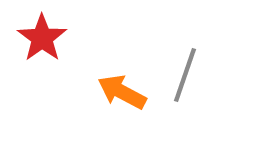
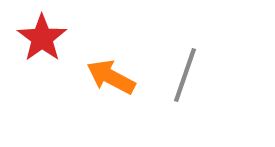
orange arrow: moved 11 px left, 15 px up
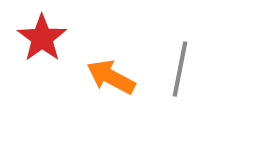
gray line: moved 5 px left, 6 px up; rotated 8 degrees counterclockwise
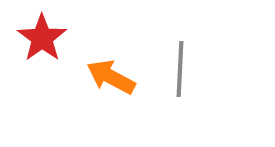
gray line: rotated 8 degrees counterclockwise
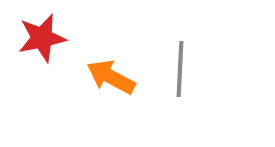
red star: rotated 24 degrees clockwise
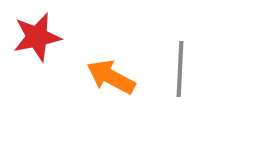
red star: moved 5 px left, 1 px up
